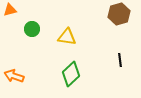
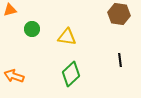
brown hexagon: rotated 25 degrees clockwise
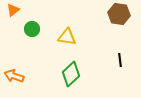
orange triangle: moved 3 px right; rotated 24 degrees counterclockwise
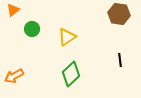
yellow triangle: rotated 42 degrees counterclockwise
orange arrow: rotated 48 degrees counterclockwise
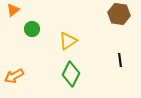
yellow triangle: moved 1 px right, 4 px down
green diamond: rotated 20 degrees counterclockwise
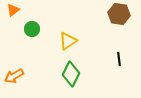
black line: moved 1 px left, 1 px up
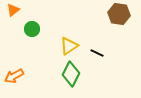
yellow triangle: moved 1 px right, 5 px down
black line: moved 22 px left, 6 px up; rotated 56 degrees counterclockwise
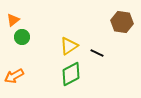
orange triangle: moved 10 px down
brown hexagon: moved 3 px right, 8 px down
green circle: moved 10 px left, 8 px down
green diamond: rotated 35 degrees clockwise
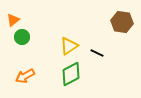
orange arrow: moved 11 px right
